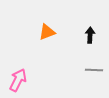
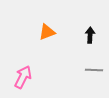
pink arrow: moved 5 px right, 3 px up
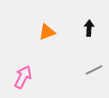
black arrow: moved 1 px left, 7 px up
gray line: rotated 30 degrees counterclockwise
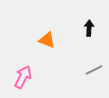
orange triangle: moved 8 px down; rotated 42 degrees clockwise
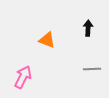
black arrow: moved 1 px left
gray line: moved 2 px left, 1 px up; rotated 24 degrees clockwise
